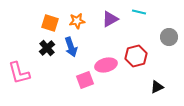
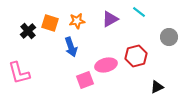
cyan line: rotated 24 degrees clockwise
black cross: moved 19 px left, 17 px up
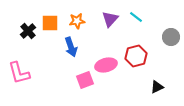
cyan line: moved 3 px left, 5 px down
purple triangle: rotated 18 degrees counterclockwise
orange square: rotated 18 degrees counterclockwise
gray circle: moved 2 px right
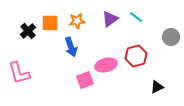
purple triangle: rotated 12 degrees clockwise
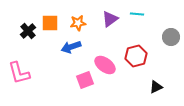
cyan line: moved 1 px right, 3 px up; rotated 32 degrees counterclockwise
orange star: moved 1 px right, 2 px down
blue arrow: rotated 90 degrees clockwise
pink ellipse: moved 1 px left; rotated 50 degrees clockwise
black triangle: moved 1 px left
